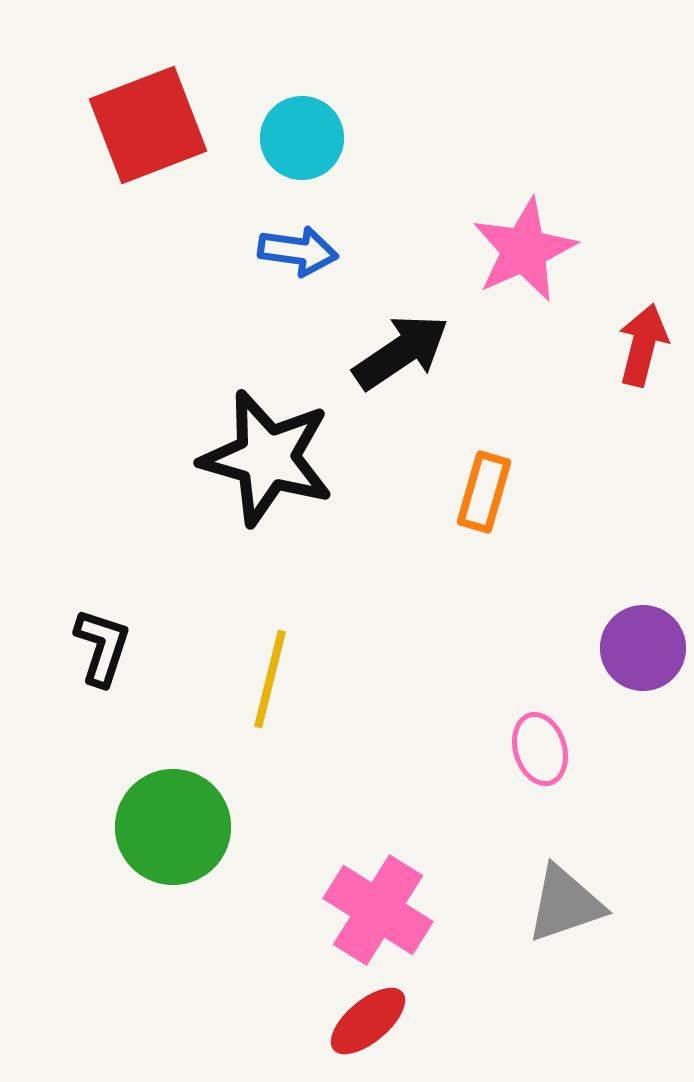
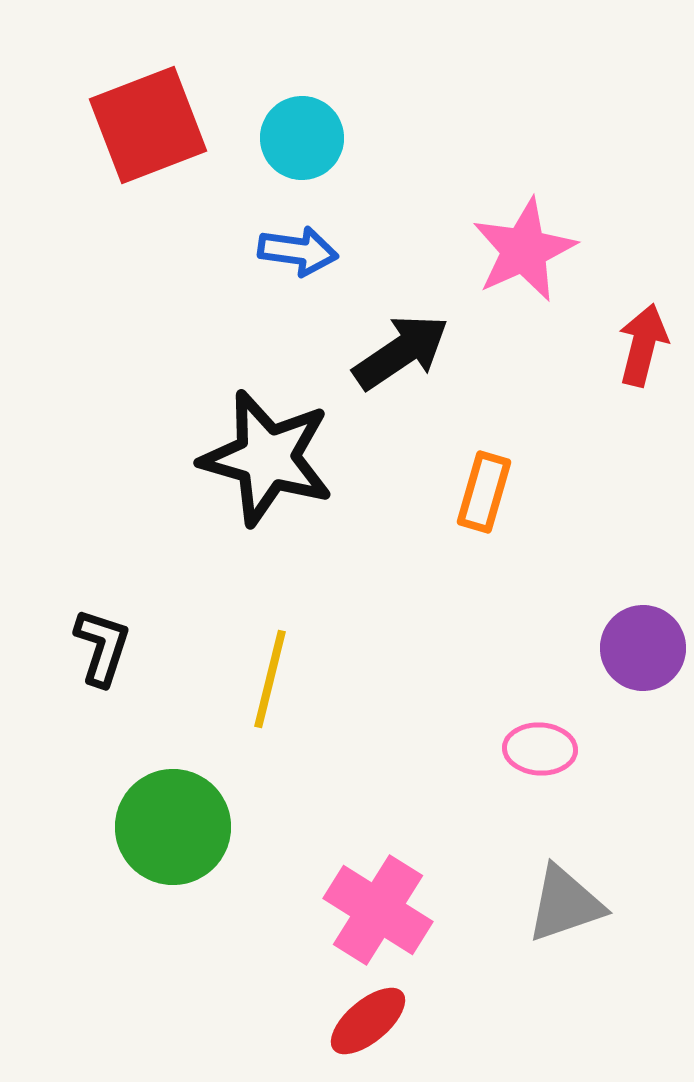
pink ellipse: rotated 70 degrees counterclockwise
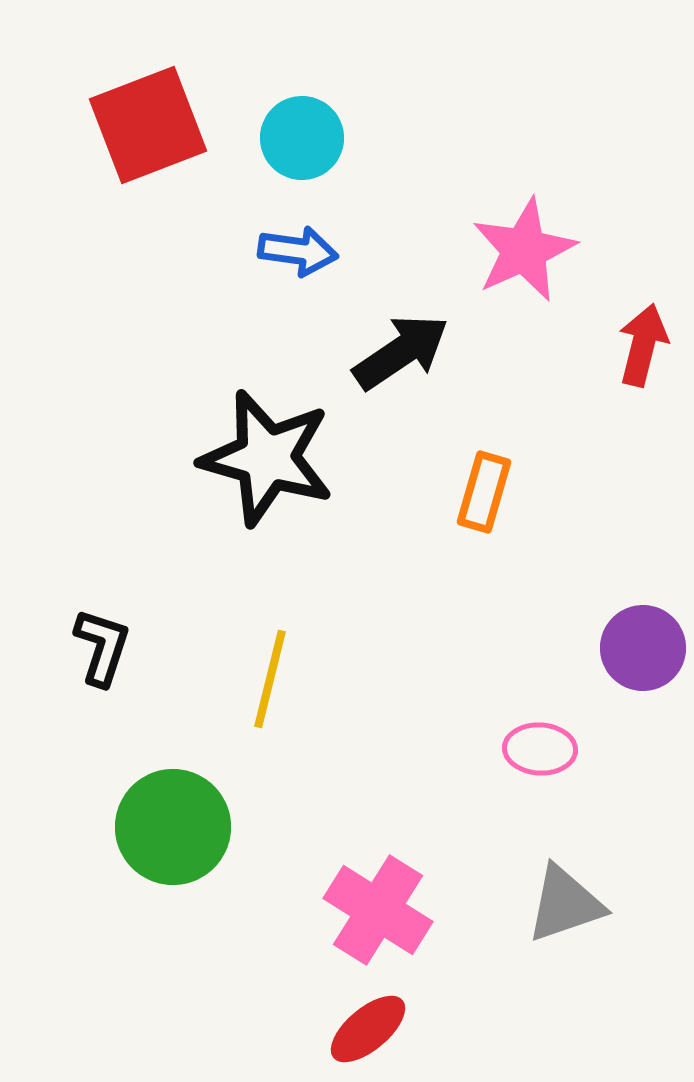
red ellipse: moved 8 px down
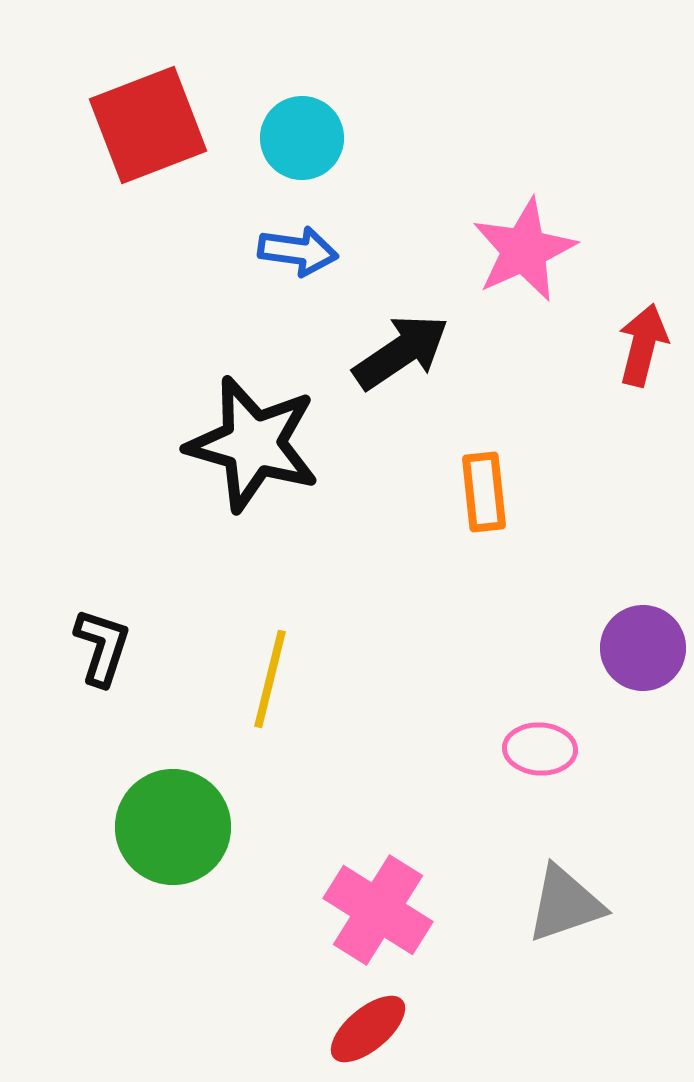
black star: moved 14 px left, 14 px up
orange rectangle: rotated 22 degrees counterclockwise
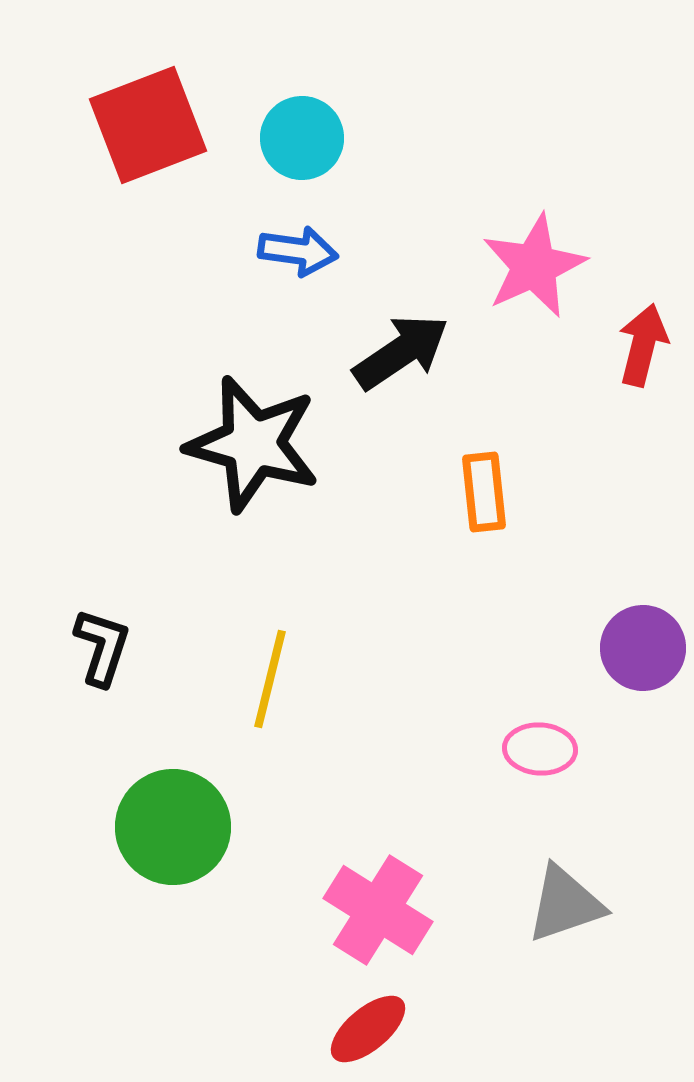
pink star: moved 10 px right, 16 px down
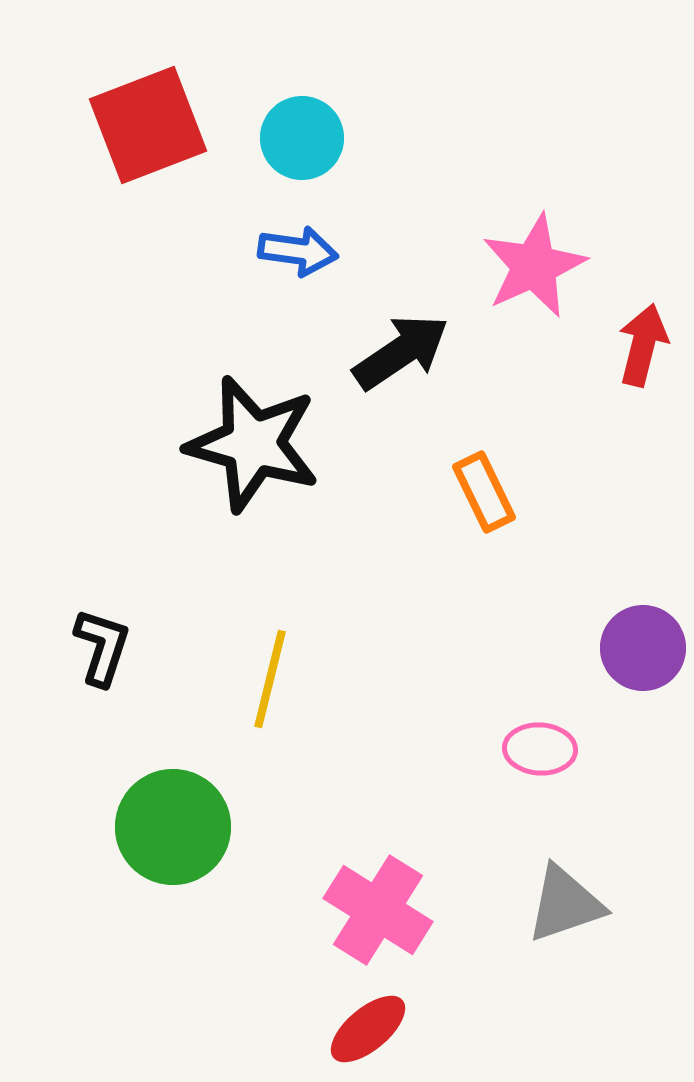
orange rectangle: rotated 20 degrees counterclockwise
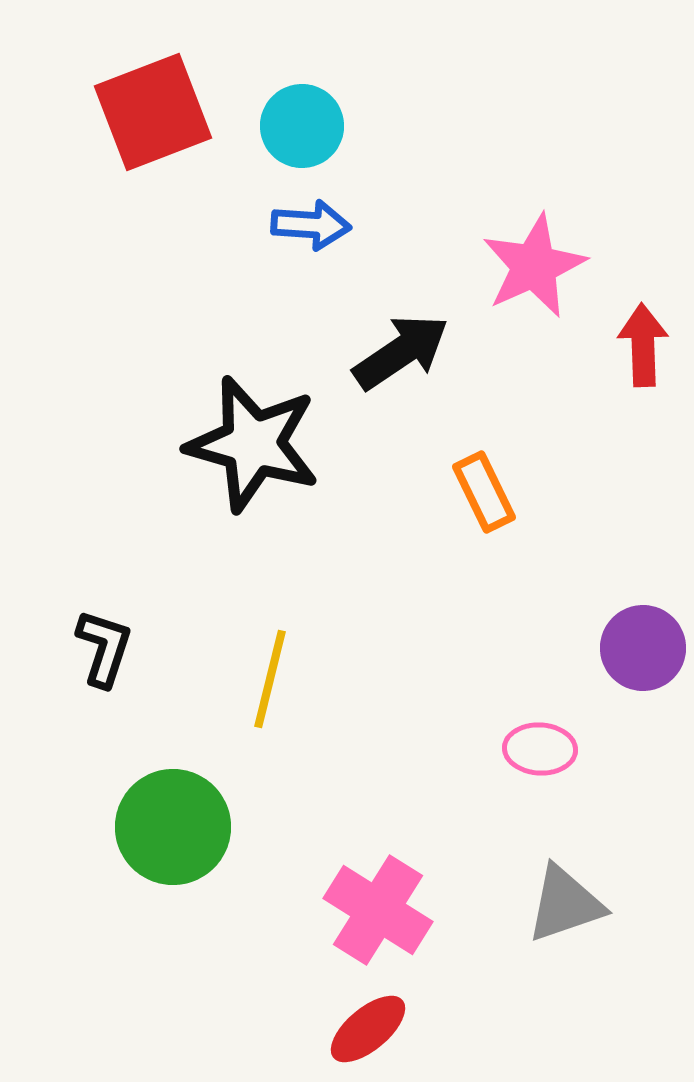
red square: moved 5 px right, 13 px up
cyan circle: moved 12 px up
blue arrow: moved 13 px right, 26 px up; rotated 4 degrees counterclockwise
red arrow: rotated 16 degrees counterclockwise
black L-shape: moved 2 px right, 1 px down
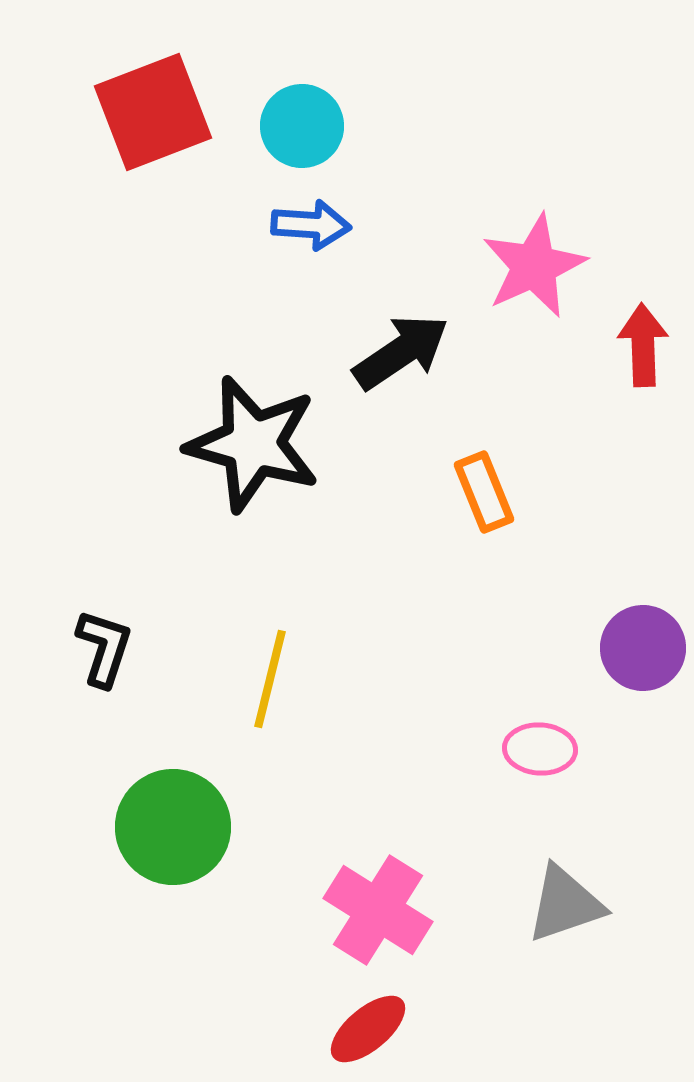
orange rectangle: rotated 4 degrees clockwise
